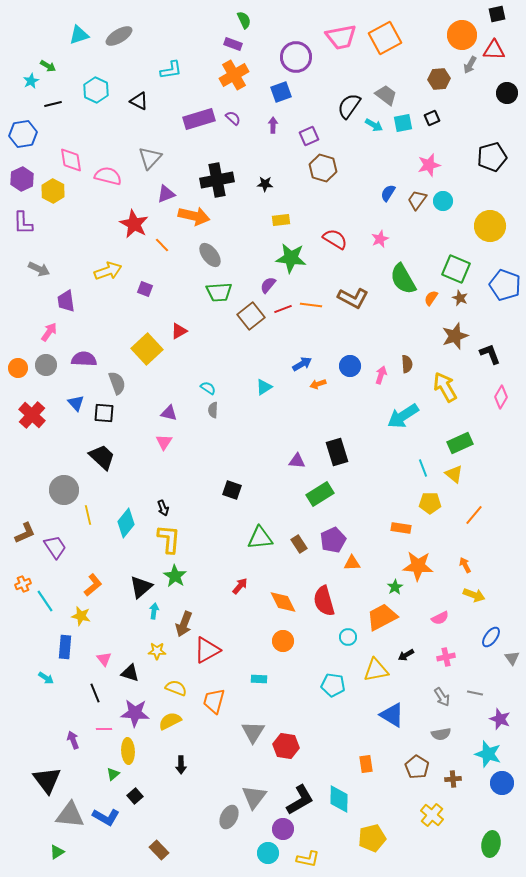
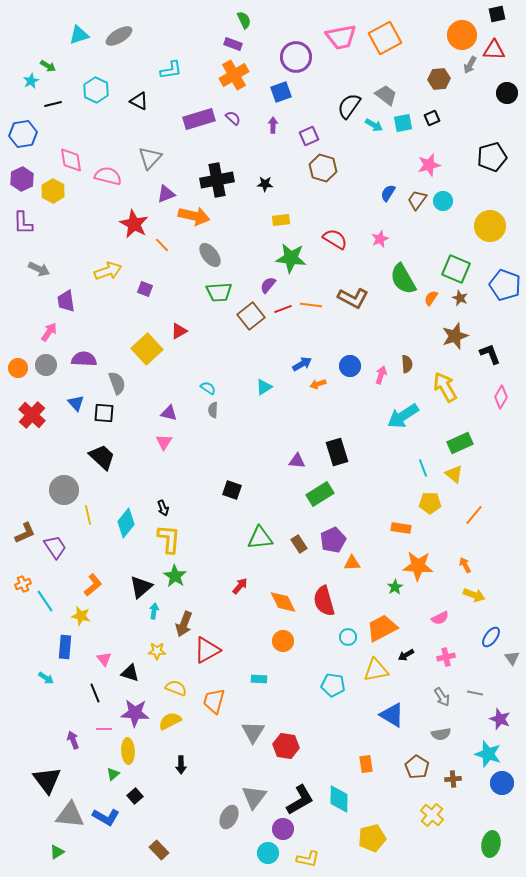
orange trapezoid at (382, 617): moved 11 px down
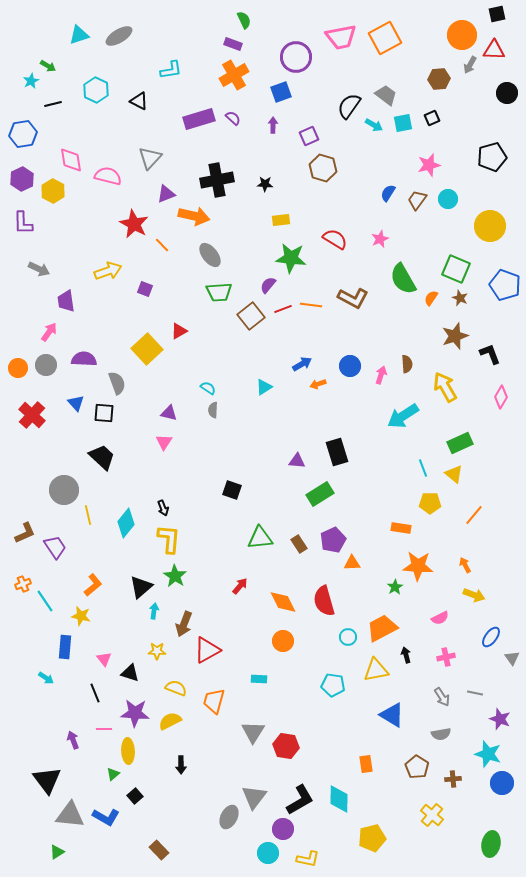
cyan circle at (443, 201): moved 5 px right, 2 px up
black arrow at (406, 655): rotated 105 degrees clockwise
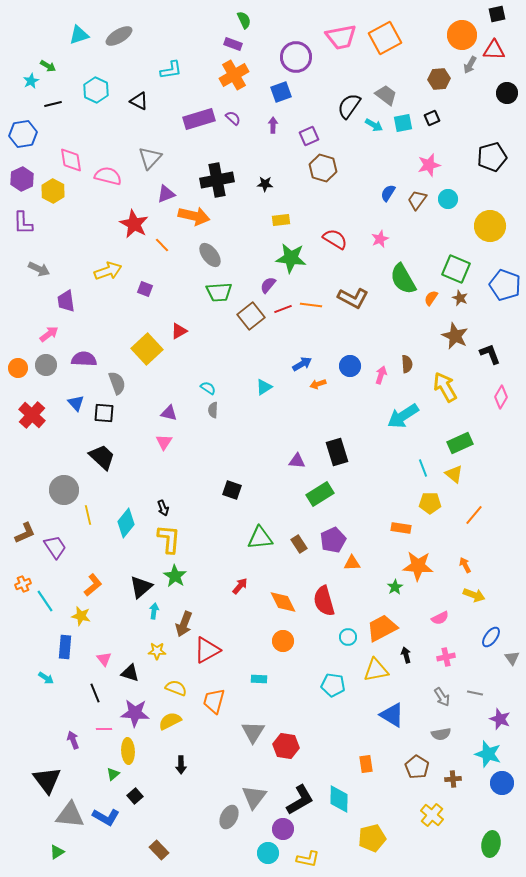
pink arrow at (49, 332): moved 2 px down; rotated 18 degrees clockwise
brown star at (455, 336): rotated 28 degrees counterclockwise
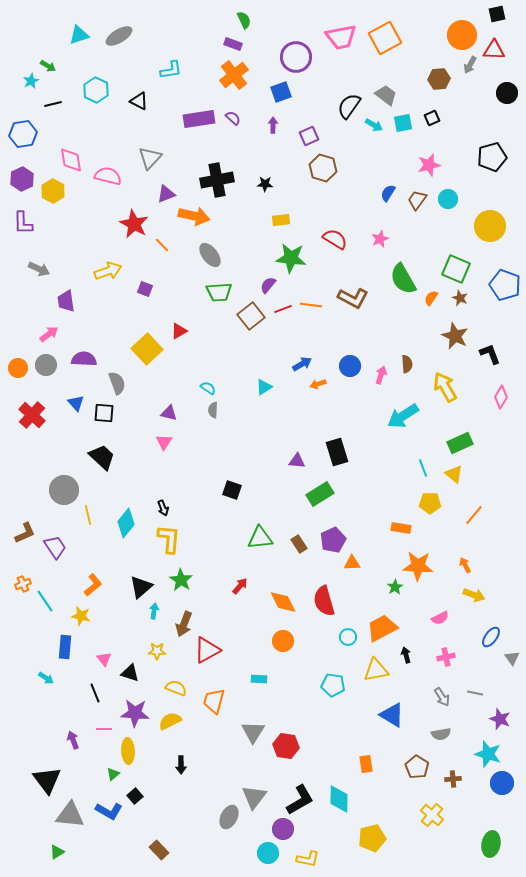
orange cross at (234, 75): rotated 8 degrees counterclockwise
purple rectangle at (199, 119): rotated 8 degrees clockwise
green star at (175, 576): moved 6 px right, 4 px down
blue L-shape at (106, 817): moved 3 px right, 6 px up
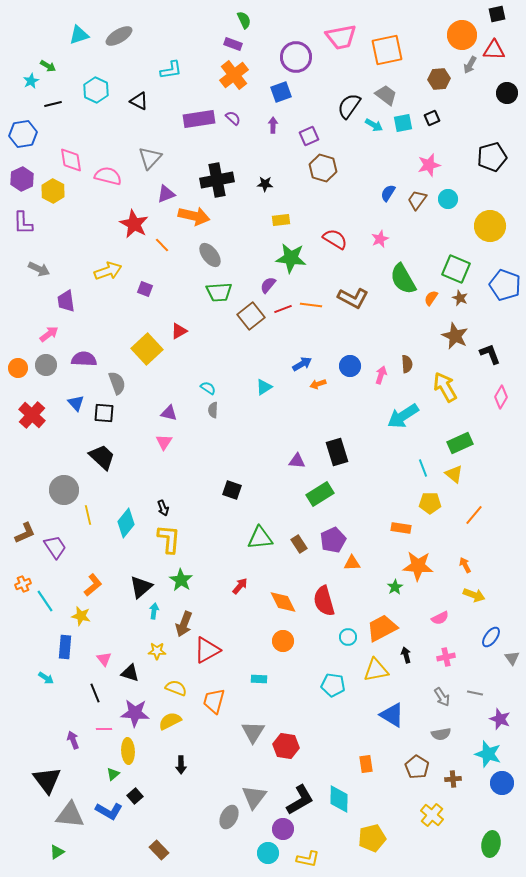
orange square at (385, 38): moved 2 px right, 12 px down; rotated 16 degrees clockwise
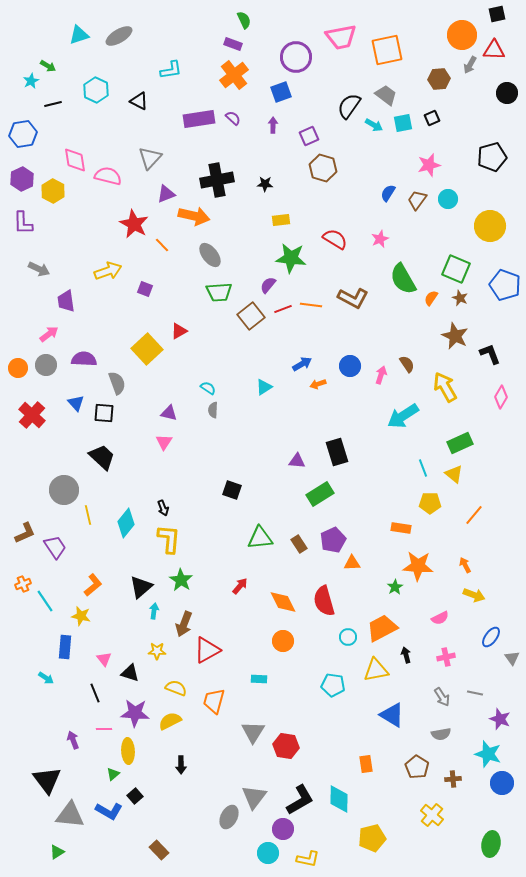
pink diamond at (71, 160): moved 4 px right
brown semicircle at (407, 364): rotated 30 degrees counterclockwise
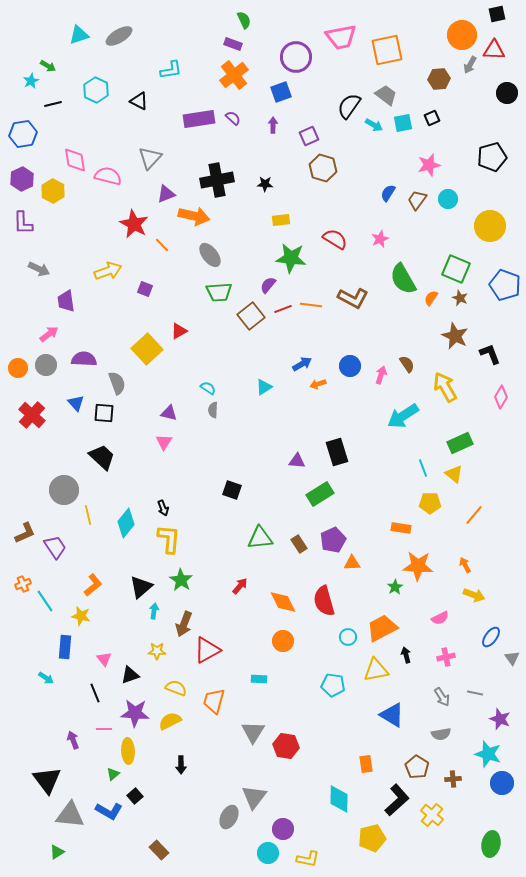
black triangle at (130, 673): moved 2 px down; rotated 36 degrees counterclockwise
black L-shape at (300, 800): moved 97 px right; rotated 12 degrees counterclockwise
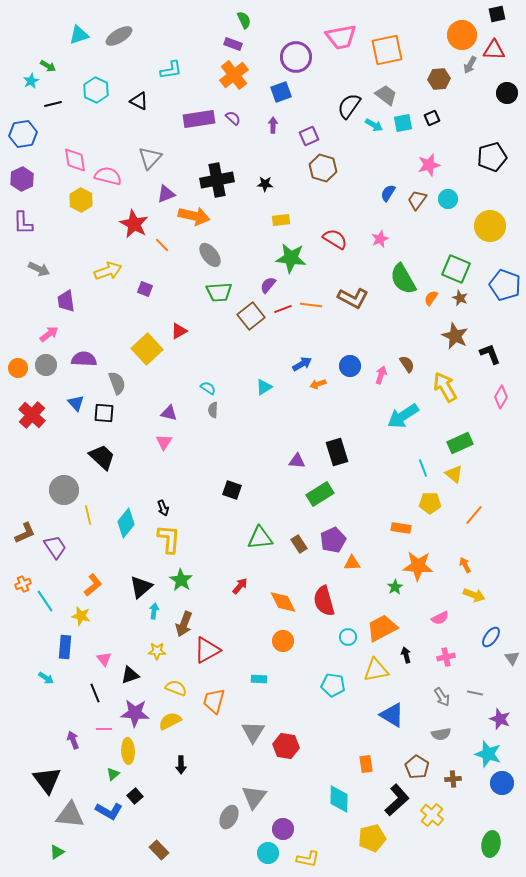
yellow hexagon at (53, 191): moved 28 px right, 9 px down
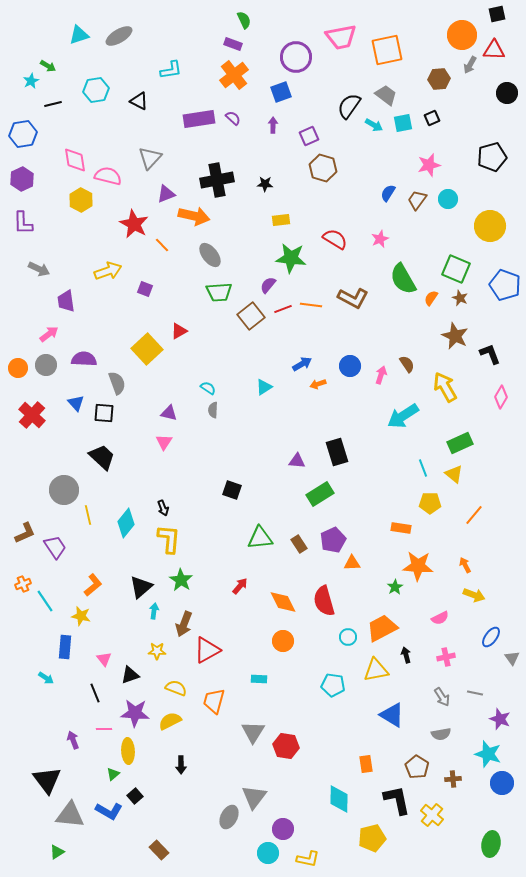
cyan hexagon at (96, 90): rotated 25 degrees clockwise
black L-shape at (397, 800): rotated 60 degrees counterclockwise
